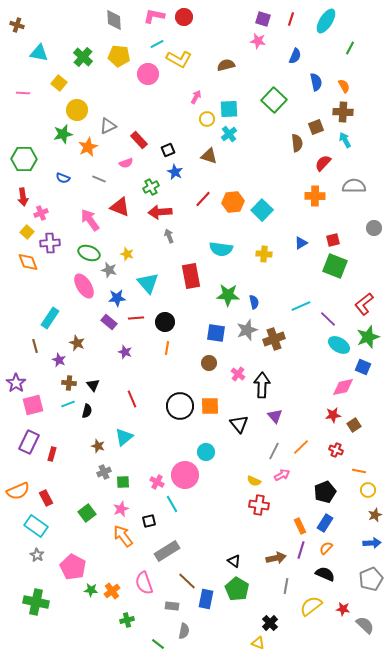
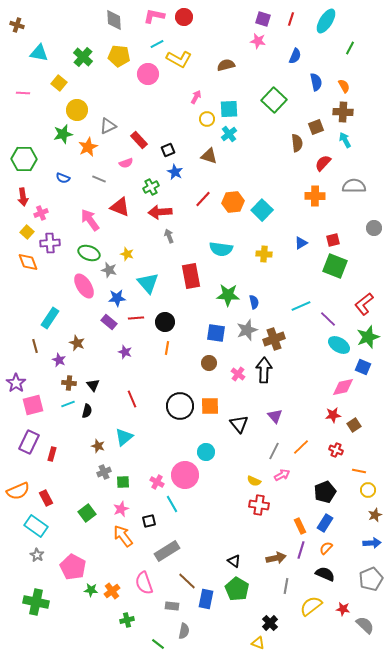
black arrow at (262, 385): moved 2 px right, 15 px up
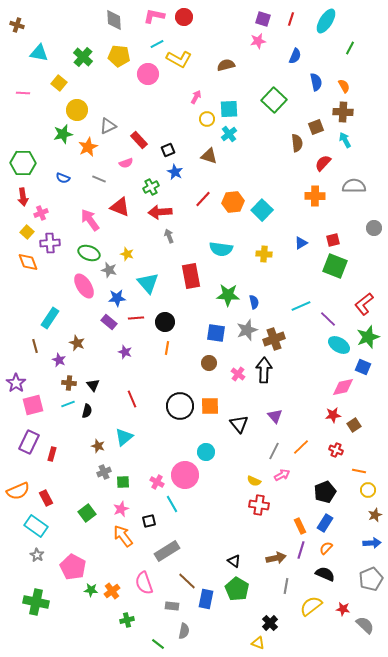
pink star at (258, 41): rotated 21 degrees counterclockwise
green hexagon at (24, 159): moved 1 px left, 4 px down
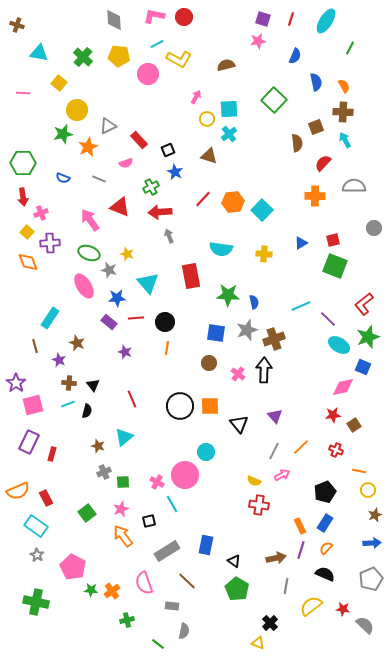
blue rectangle at (206, 599): moved 54 px up
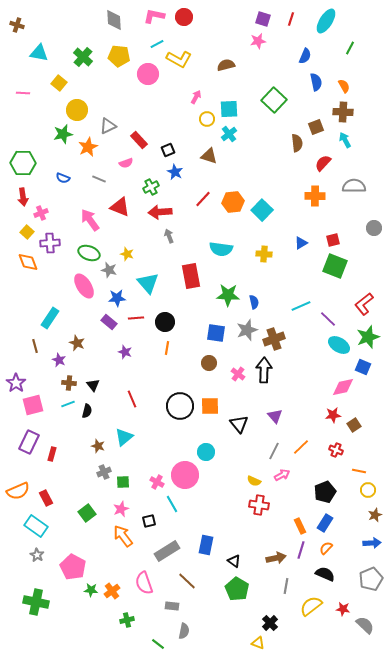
blue semicircle at (295, 56): moved 10 px right
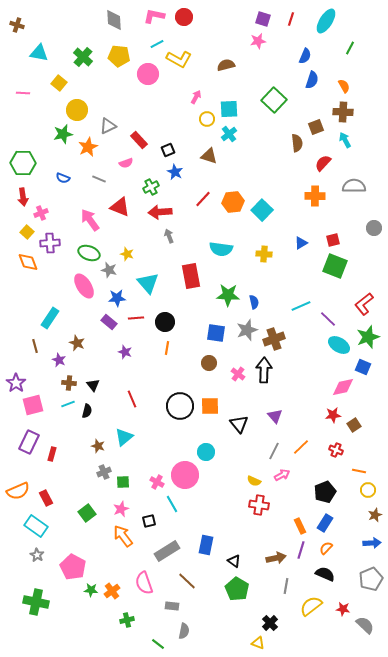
blue semicircle at (316, 82): moved 4 px left, 2 px up; rotated 30 degrees clockwise
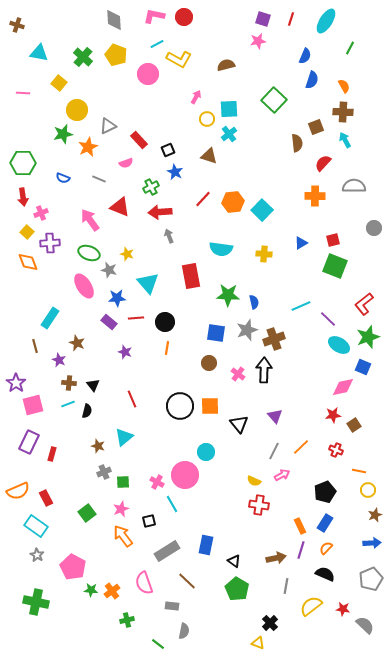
yellow pentagon at (119, 56): moved 3 px left, 1 px up; rotated 15 degrees clockwise
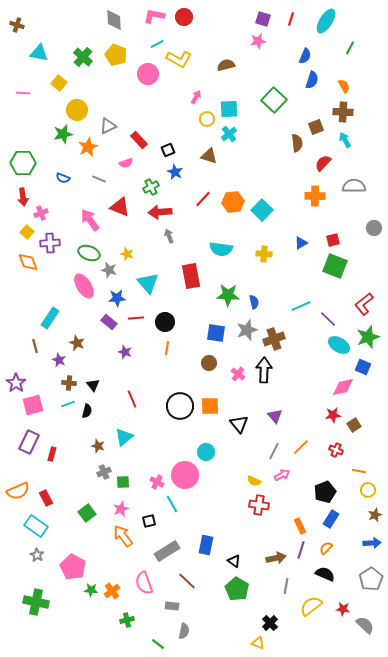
blue rectangle at (325, 523): moved 6 px right, 4 px up
gray pentagon at (371, 579): rotated 10 degrees counterclockwise
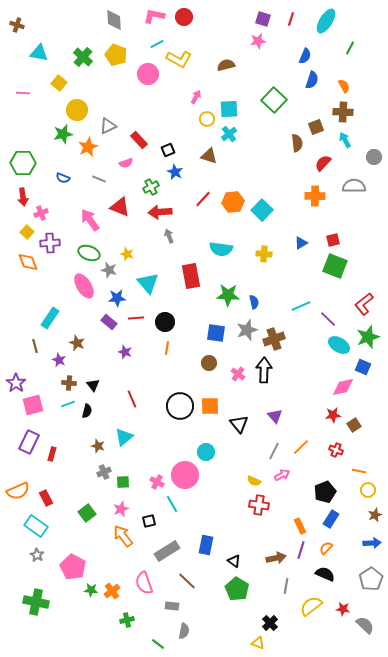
gray circle at (374, 228): moved 71 px up
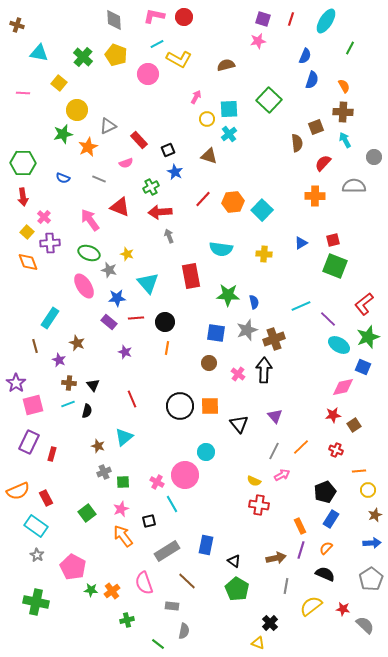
green square at (274, 100): moved 5 px left
pink cross at (41, 213): moved 3 px right, 4 px down; rotated 24 degrees counterclockwise
orange line at (359, 471): rotated 16 degrees counterclockwise
